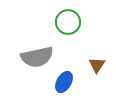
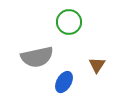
green circle: moved 1 px right
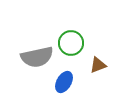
green circle: moved 2 px right, 21 px down
brown triangle: moved 1 px right; rotated 36 degrees clockwise
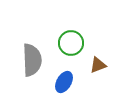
gray semicircle: moved 5 px left, 3 px down; rotated 80 degrees counterclockwise
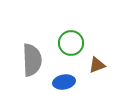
brown triangle: moved 1 px left
blue ellipse: rotated 50 degrees clockwise
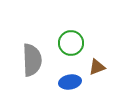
brown triangle: moved 2 px down
blue ellipse: moved 6 px right
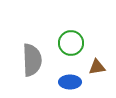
brown triangle: rotated 12 degrees clockwise
blue ellipse: rotated 10 degrees clockwise
